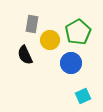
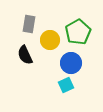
gray rectangle: moved 3 px left
cyan square: moved 17 px left, 11 px up
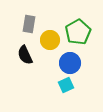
blue circle: moved 1 px left
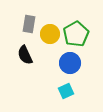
green pentagon: moved 2 px left, 2 px down
yellow circle: moved 6 px up
cyan square: moved 6 px down
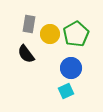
black semicircle: moved 1 px right, 1 px up; rotated 12 degrees counterclockwise
blue circle: moved 1 px right, 5 px down
